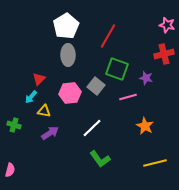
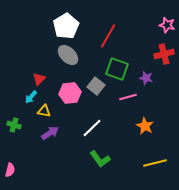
gray ellipse: rotated 45 degrees counterclockwise
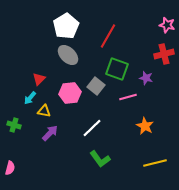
cyan arrow: moved 1 px left, 1 px down
purple arrow: rotated 12 degrees counterclockwise
pink semicircle: moved 2 px up
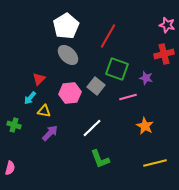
green L-shape: rotated 15 degrees clockwise
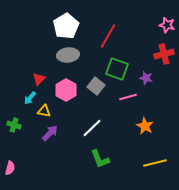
gray ellipse: rotated 50 degrees counterclockwise
pink hexagon: moved 4 px left, 3 px up; rotated 25 degrees counterclockwise
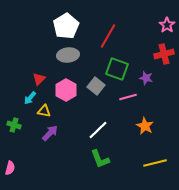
pink star: rotated 21 degrees clockwise
white line: moved 6 px right, 2 px down
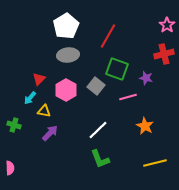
pink semicircle: rotated 16 degrees counterclockwise
